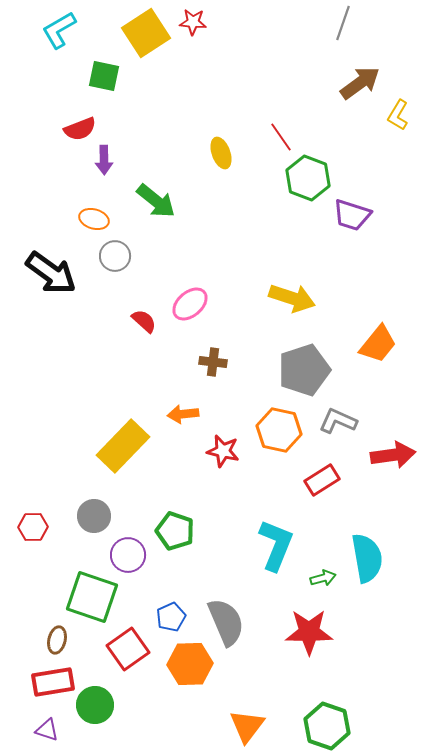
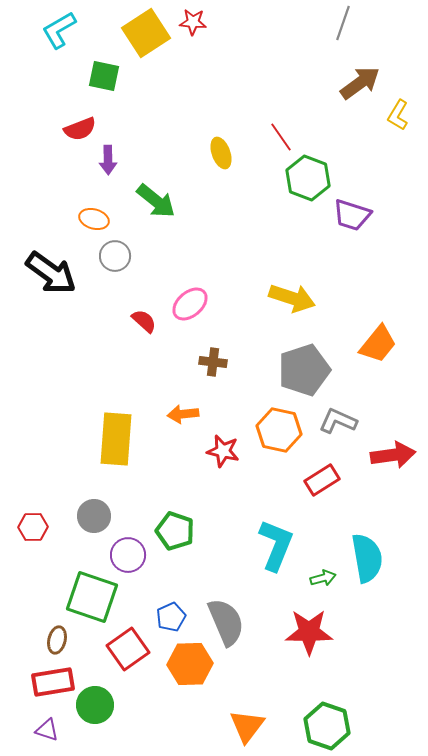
purple arrow at (104, 160): moved 4 px right
yellow rectangle at (123, 446): moved 7 px left, 7 px up; rotated 40 degrees counterclockwise
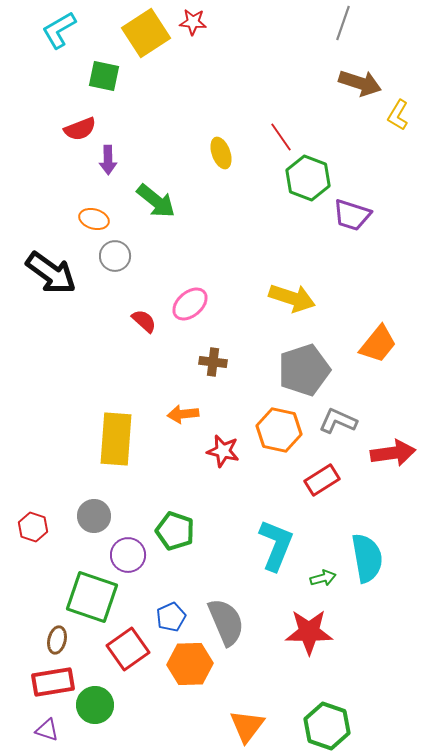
brown arrow at (360, 83): rotated 54 degrees clockwise
red arrow at (393, 455): moved 2 px up
red hexagon at (33, 527): rotated 20 degrees clockwise
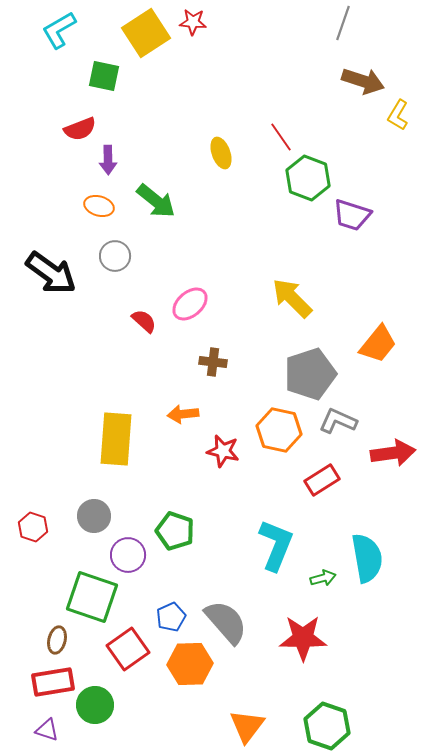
brown arrow at (360, 83): moved 3 px right, 2 px up
orange ellipse at (94, 219): moved 5 px right, 13 px up
yellow arrow at (292, 298): rotated 153 degrees counterclockwise
gray pentagon at (304, 370): moved 6 px right, 4 px down
gray semicircle at (226, 622): rotated 18 degrees counterclockwise
red star at (309, 632): moved 6 px left, 6 px down
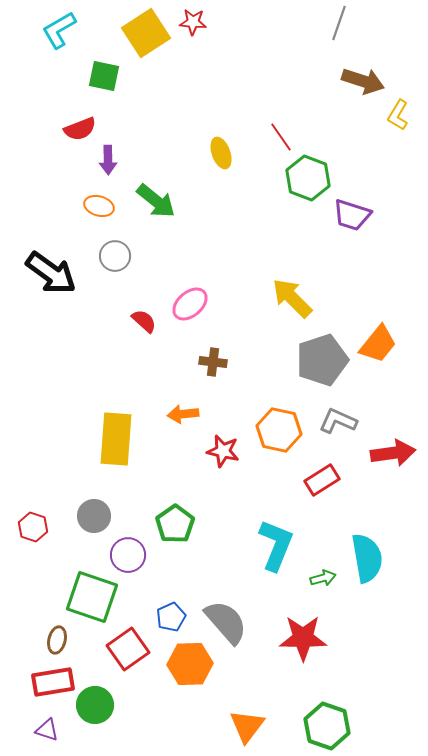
gray line at (343, 23): moved 4 px left
gray pentagon at (310, 374): moved 12 px right, 14 px up
green pentagon at (175, 531): moved 7 px up; rotated 18 degrees clockwise
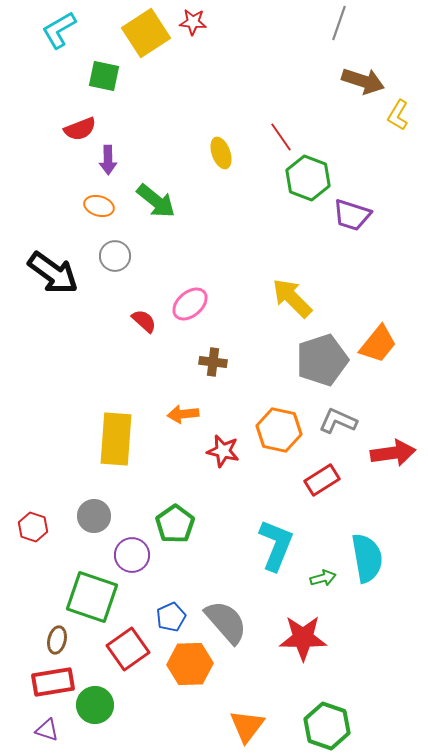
black arrow at (51, 273): moved 2 px right
purple circle at (128, 555): moved 4 px right
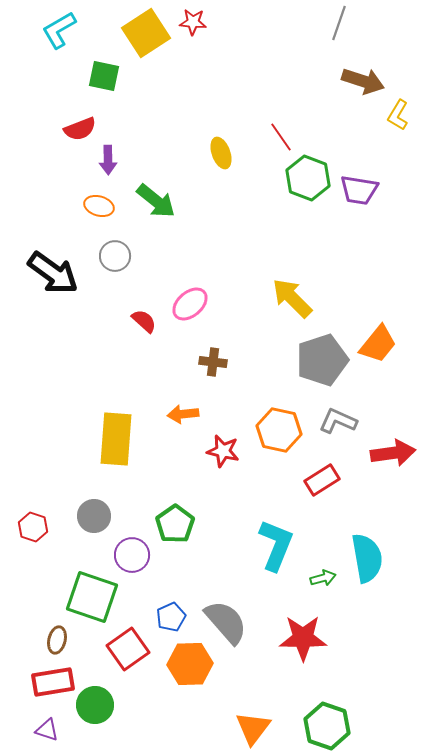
purple trapezoid at (352, 215): moved 7 px right, 25 px up; rotated 9 degrees counterclockwise
orange triangle at (247, 726): moved 6 px right, 2 px down
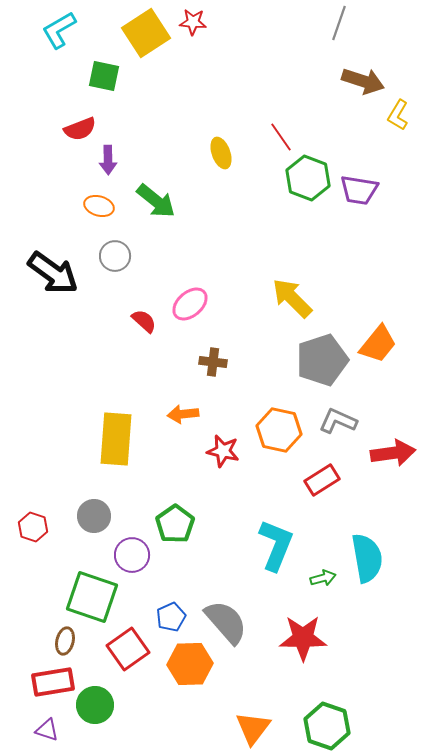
brown ellipse at (57, 640): moved 8 px right, 1 px down
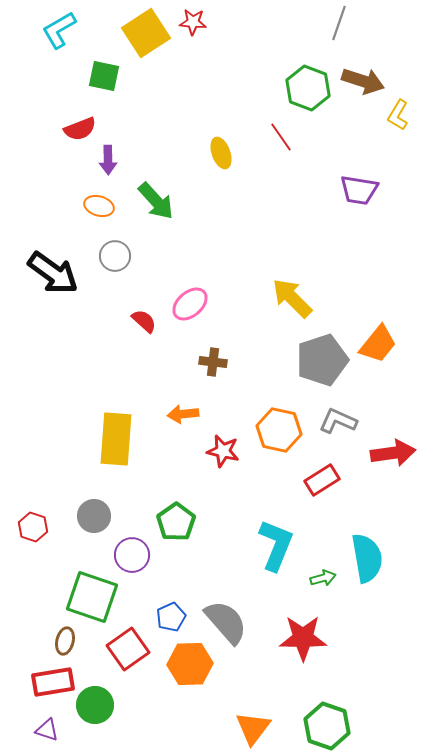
green hexagon at (308, 178): moved 90 px up
green arrow at (156, 201): rotated 9 degrees clockwise
green pentagon at (175, 524): moved 1 px right, 2 px up
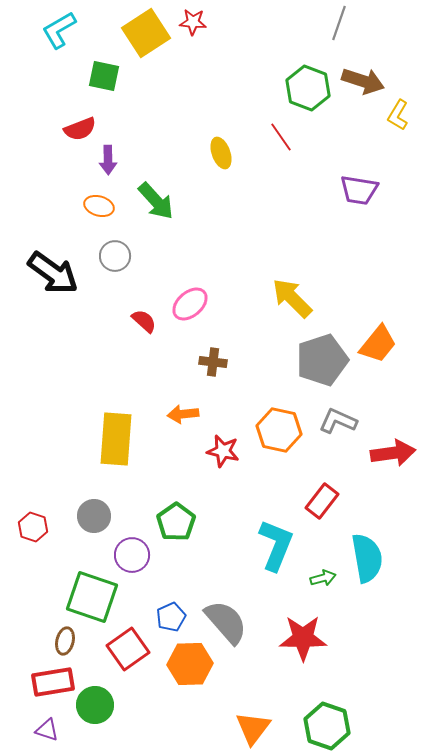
red rectangle at (322, 480): moved 21 px down; rotated 20 degrees counterclockwise
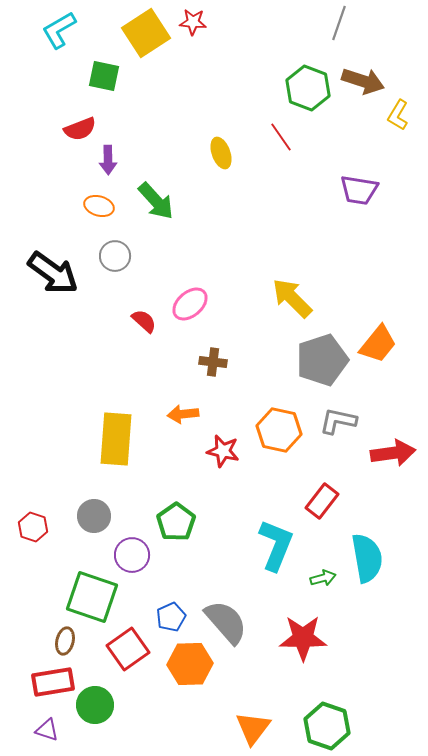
gray L-shape at (338, 421): rotated 12 degrees counterclockwise
